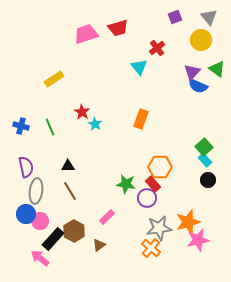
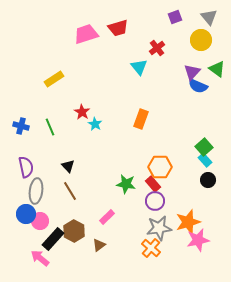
black triangle: rotated 48 degrees clockwise
purple circle: moved 8 px right, 3 px down
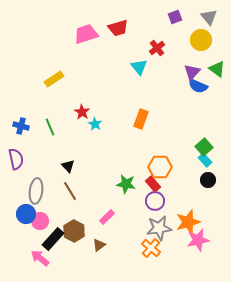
purple semicircle: moved 10 px left, 8 px up
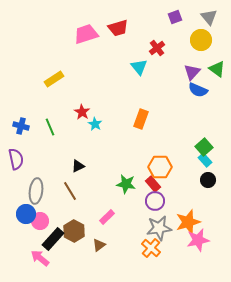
blue semicircle: moved 4 px down
black triangle: moved 10 px right; rotated 48 degrees clockwise
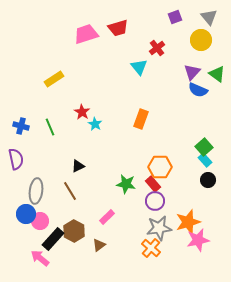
green triangle: moved 5 px down
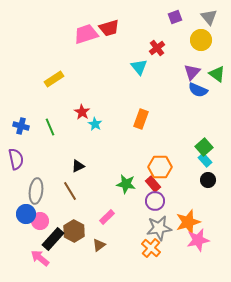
red trapezoid: moved 9 px left
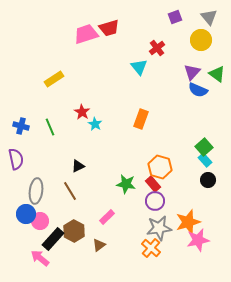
orange hexagon: rotated 15 degrees clockwise
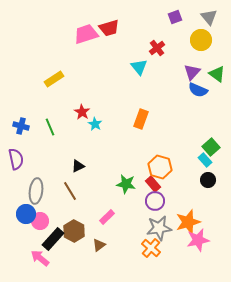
green square: moved 7 px right
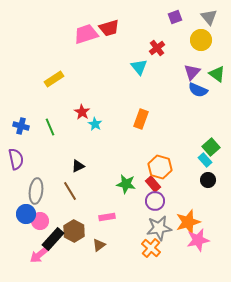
pink rectangle: rotated 35 degrees clockwise
pink arrow: moved 1 px left, 3 px up; rotated 78 degrees counterclockwise
